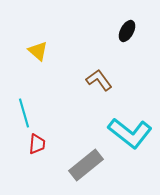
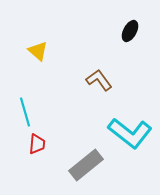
black ellipse: moved 3 px right
cyan line: moved 1 px right, 1 px up
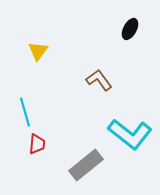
black ellipse: moved 2 px up
yellow triangle: rotated 25 degrees clockwise
cyan L-shape: moved 1 px down
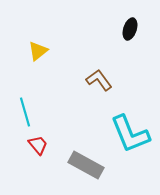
black ellipse: rotated 10 degrees counterclockwise
yellow triangle: rotated 15 degrees clockwise
cyan L-shape: rotated 30 degrees clockwise
red trapezoid: moved 1 px right, 1 px down; rotated 45 degrees counterclockwise
gray rectangle: rotated 68 degrees clockwise
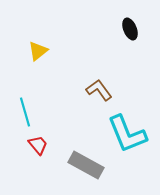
black ellipse: rotated 40 degrees counterclockwise
brown L-shape: moved 10 px down
cyan L-shape: moved 3 px left
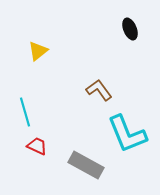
red trapezoid: moved 1 px left, 1 px down; rotated 25 degrees counterclockwise
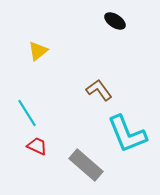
black ellipse: moved 15 px left, 8 px up; rotated 35 degrees counterclockwise
cyan line: moved 2 px right, 1 px down; rotated 16 degrees counterclockwise
gray rectangle: rotated 12 degrees clockwise
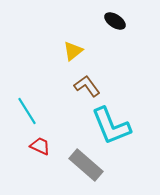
yellow triangle: moved 35 px right
brown L-shape: moved 12 px left, 4 px up
cyan line: moved 2 px up
cyan L-shape: moved 16 px left, 8 px up
red trapezoid: moved 3 px right
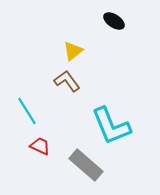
black ellipse: moved 1 px left
brown L-shape: moved 20 px left, 5 px up
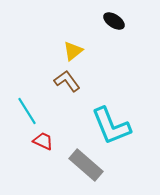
red trapezoid: moved 3 px right, 5 px up
